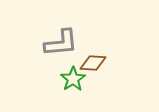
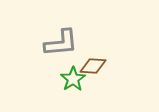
brown diamond: moved 3 px down
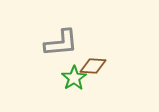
green star: moved 1 px right, 1 px up
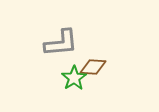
brown diamond: moved 1 px down
